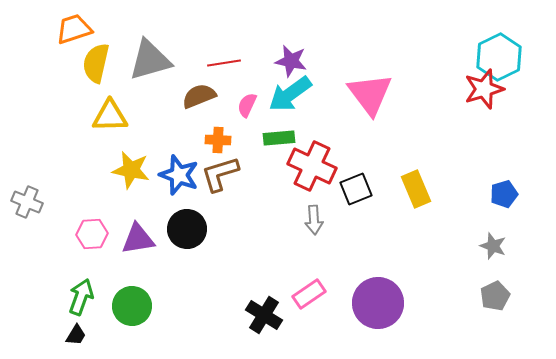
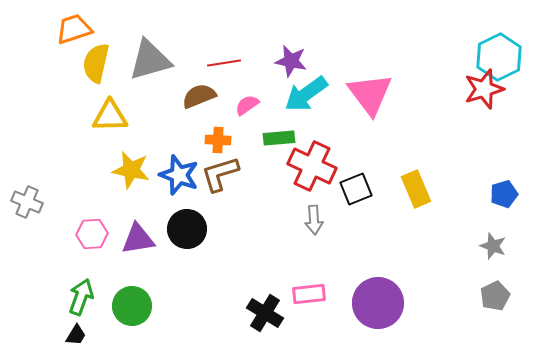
cyan arrow: moved 16 px right
pink semicircle: rotated 30 degrees clockwise
pink rectangle: rotated 28 degrees clockwise
black cross: moved 1 px right, 2 px up
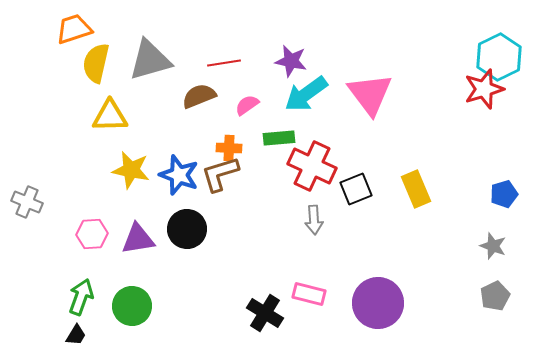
orange cross: moved 11 px right, 8 px down
pink rectangle: rotated 20 degrees clockwise
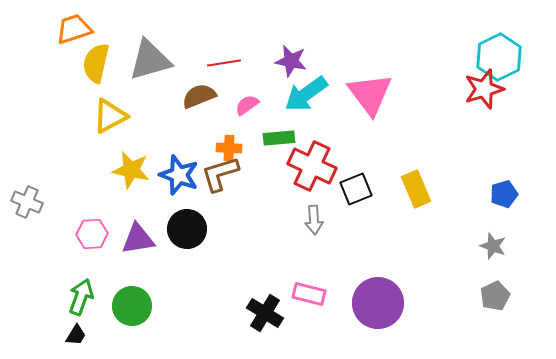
yellow triangle: rotated 27 degrees counterclockwise
